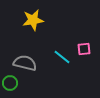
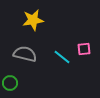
gray semicircle: moved 9 px up
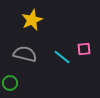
yellow star: moved 1 px left; rotated 15 degrees counterclockwise
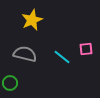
pink square: moved 2 px right
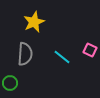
yellow star: moved 2 px right, 2 px down
pink square: moved 4 px right, 1 px down; rotated 32 degrees clockwise
gray semicircle: rotated 80 degrees clockwise
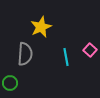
yellow star: moved 7 px right, 5 px down
pink square: rotated 16 degrees clockwise
cyan line: moved 4 px right; rotated 42 degrees clockwise
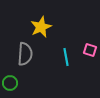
pink square: rotated 24 degrees counterclockwise
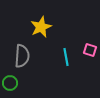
gray semicircle: moved 3 px left, 2 px down
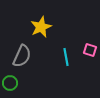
gray semicircle: rotated 20 degrees clockwise
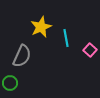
pink square: rotated 24 degrees clockwise
cyan line: moved 19 px up
